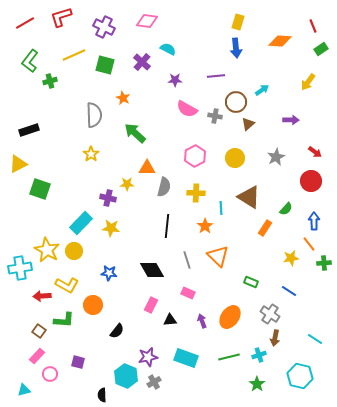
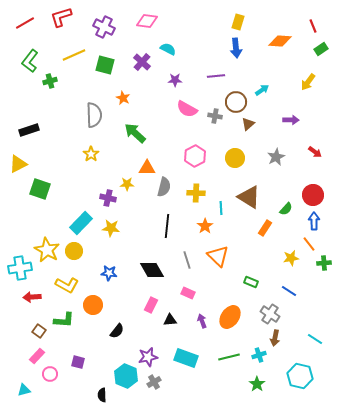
red circle at (311, 181): moved 2 px right, 14 px down
red arrow at (42, 296): moved 10 px left, 1 px down
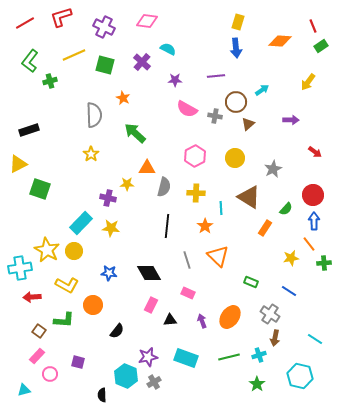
green rectangle at (321, 49): moved 3 px up
gray star at (276, 157): moved 3 px left, 12 px down
black diamond at (152, 270): moved 3 px left, 3 px down
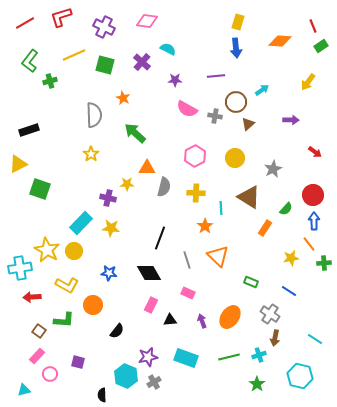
black line at (167, 226): moved 7 px left, 12 px down; rotated 15 degrees clockwise
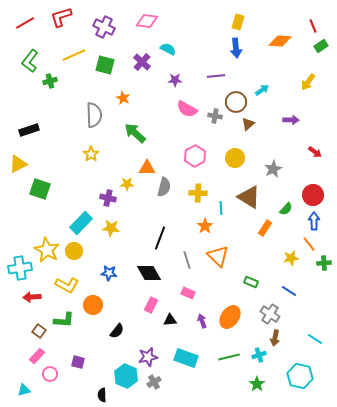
yellow cross at (196, 193): moved 2 px right
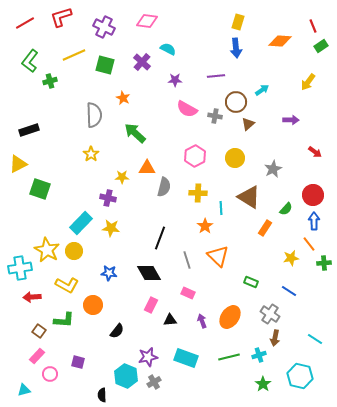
yellow star at (127, 184): moved 5 px left, 7 px up
green star at (257, 384): moved 6 px right
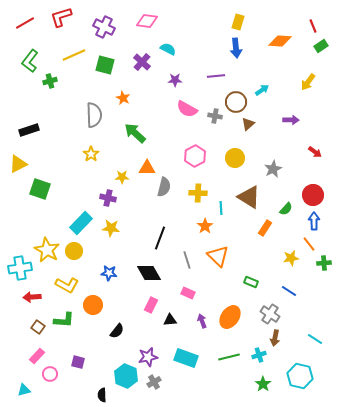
brown square at (39, 331): moved 1 px left, 4 px up
